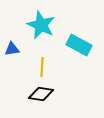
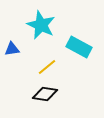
cyan rectangle: moved 2 px down
yellow line: moved 5 px right; rotated 48 degrees clockwise
black diamond: moved 4 px right
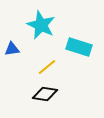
cyan rectangle: rotated 10 degrees counterclockwise
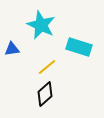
black diamond: rotated 50 degrees counterclockwise
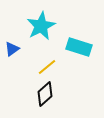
cyan star: moved 1 px down; rotated 20 degrees clockwise
blue triangle: rotated 28 degrees counterclockwise
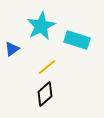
cyan rectangle: moved 2 px left, 7 px up
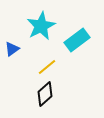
cyan rectangle: rotated 55 degrees counterclockwise
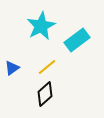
blue triangle: moved 19 px down
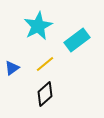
cyan star: moved 3 px left
yellow line: moved 2 px left, 3 px up
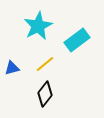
blue triangle: rotated 21 degrees clockwise
black diamond: rotated 10 degrees counterclockwise
